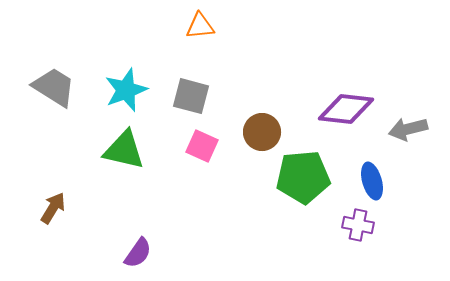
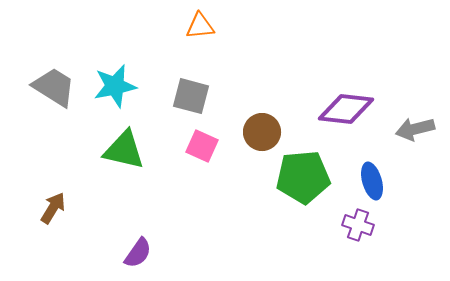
cyan star: moved 11 px left, 4 px up; rotated 9 degrees clockwise
gray arrow: moved 7 px right
purple cross: rotated 8 degrees clockwise
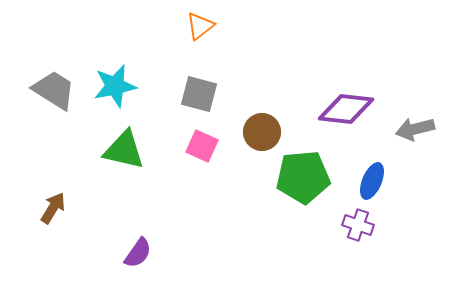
orange triangle: rotated 32 degrees counterclockwise
gray trapezoid: moved 3 px down
gray square: moved 8 px right, 2 px up
blue ellipse: rotated 39 degrees clockwise
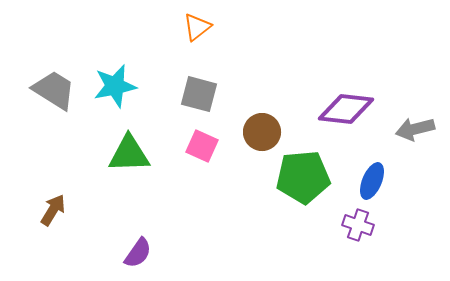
orange triangle: moved 3 px left, 1 px down
green triangle: moved 5 px right, 4 px down; rotated 15 degrees counterclockwise
brown arrow: moved 2 px down
